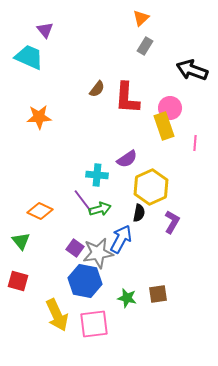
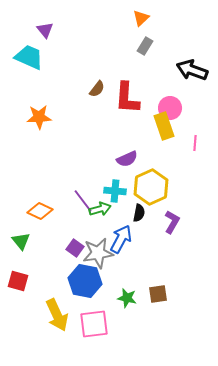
purple semicircle: rotated 10 degrees clockwise
cyan cross: moved 18 px right, 16 px down
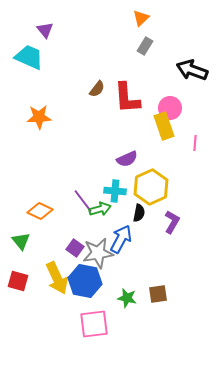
red L-shape: rotated 8 degrees counterclockwise
yellow arrow: moved 37 px up
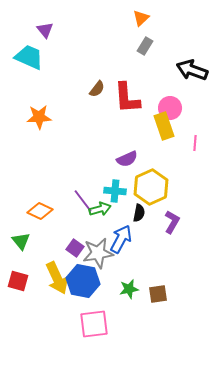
blue hexagon: moved 2 px left
green star: moved 2 px right, 9 px up; rotated 24 degrees counterclockwise
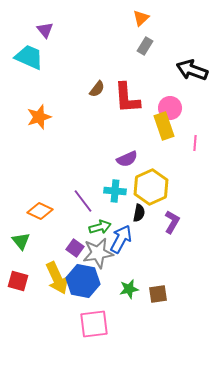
orange star: rotated 15 degrees counterclockwise
green arrow: moved 18 px down
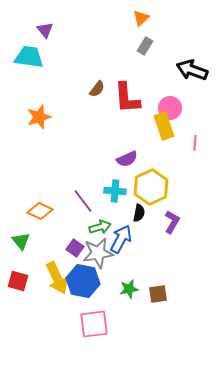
cyan trapezoid: rotated 16 degrees counterclockwise
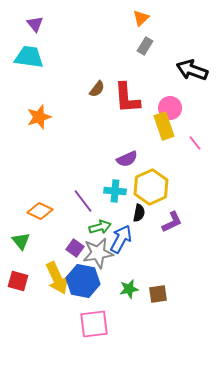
purple triangle: moved 10 px left, 6 px up
pink line: rotated 42 degrees counterclockwise
purple L-shape: rotated 35 degrees clockwise
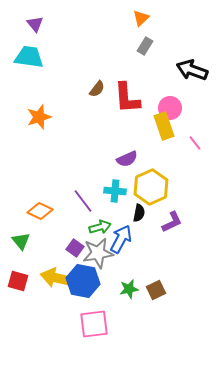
yellow arrow: rotated 128 degrees clockwise
brown square: moved 2 px left, 4 px up; rotated 18 degrees counterclockwise
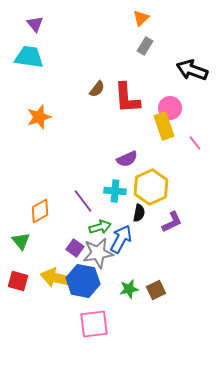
orange diamond: rotated 55 degrees counterclockwise
